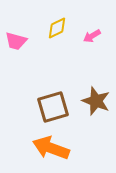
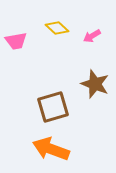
yellow diamond: rotated 70 degrees clockwise
pink trapezoid: rotated 25 degrees counterclockwise
brown star: moved 1 px left, 17 px up
orange arrow: moved 1 px down
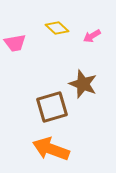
pink trapezoid: moved 1 px left, 2 px down
brown star: moved 12 px left
brown square: moved 1 px left
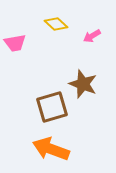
yellow diamond: moved 1 px left, 4 px up
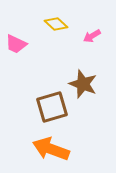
pink trapezoid: moved 1 px right, 1 px down; rotated 35 degrees clockwise
